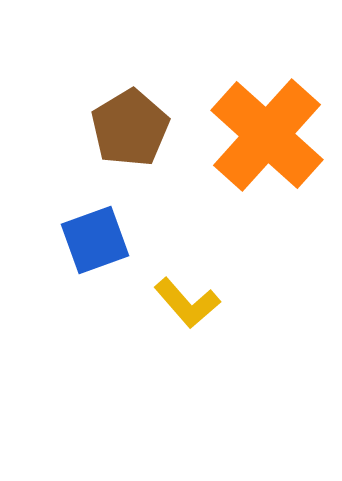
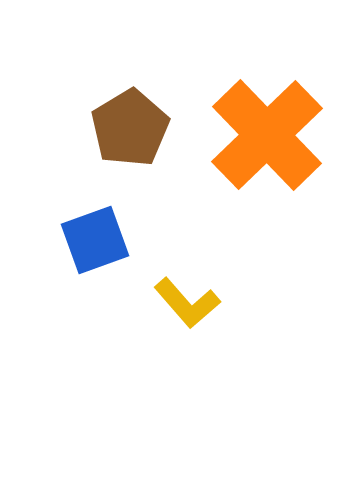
orange cross: rotated 4 degrees clockwise
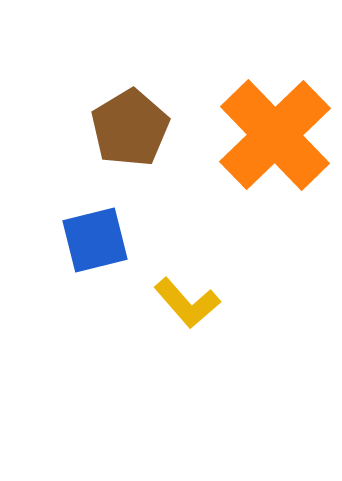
orange cross: moved 8 px right
blue square: rotated 6 degrees clockwise
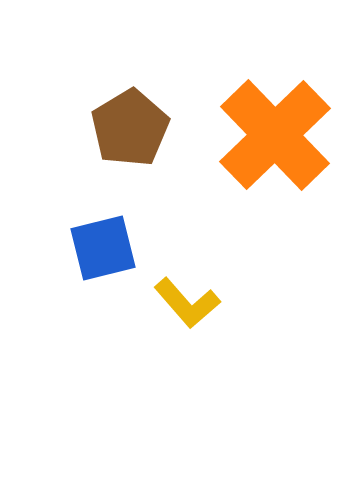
blue square: moved 8 px right, 8 px down
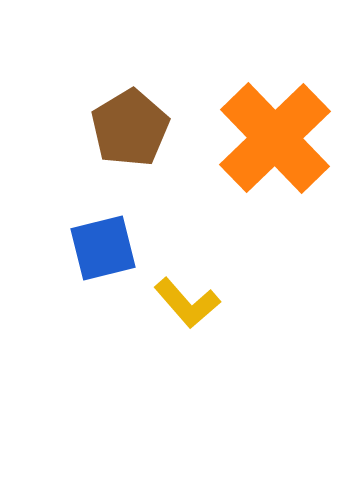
orange cross: moved 3 px down
